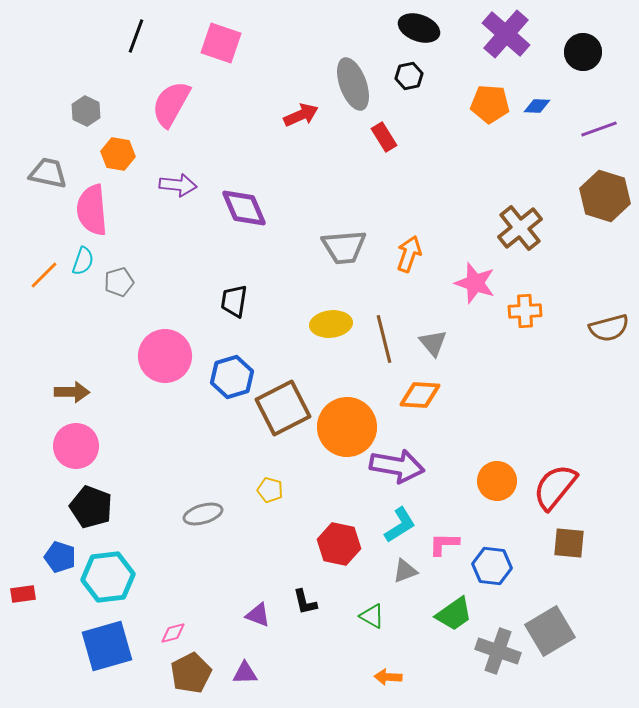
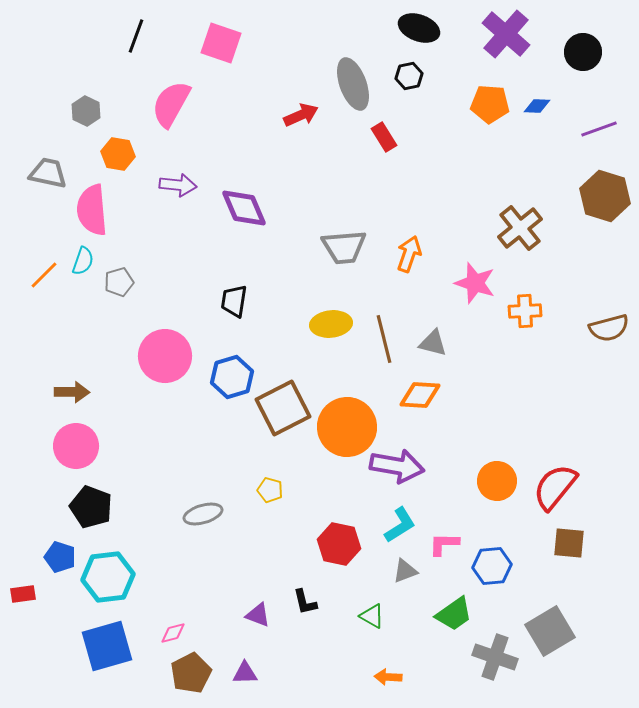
gray triangle at (433, 343): rotated 36 degrees counterclockwise
blue hexagon at (492, 566): rotated 12 degrees counterclockwise
gray cross at (498, 651): moved 3 px left, 6 px down
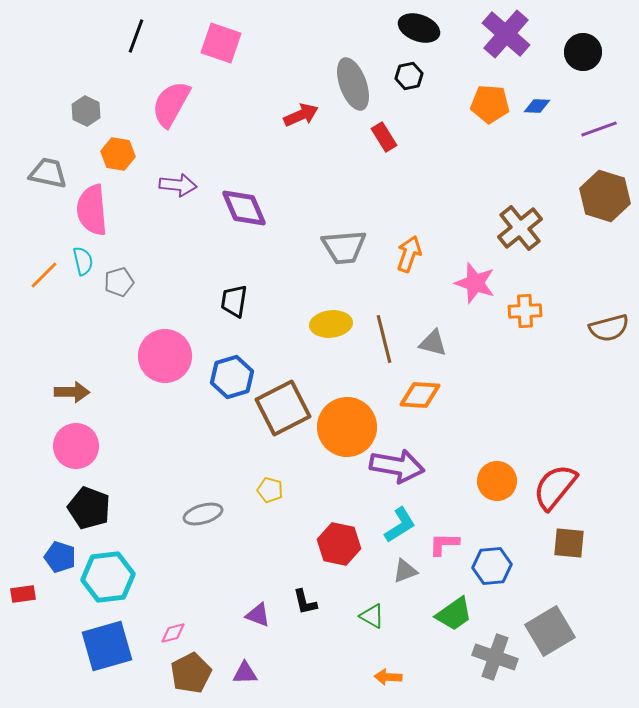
cyan semicircle at (83, 261): rotated 32 degrees counterclockwise
black pentagon at (91, 507): moved 2 px left, 1 px down
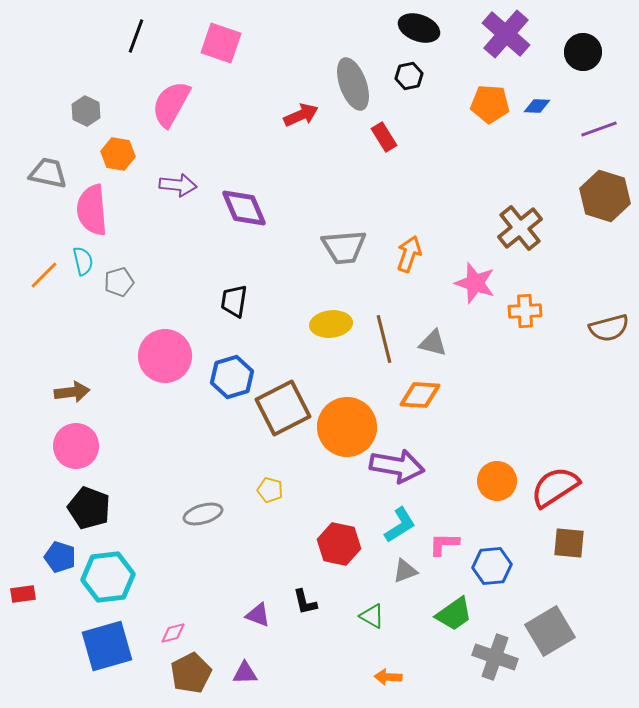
brown arrow at (72, 392): rotated 8 degrees counterclockwise
red semicircle at (555, 487): rotated 18 degrees clockwise
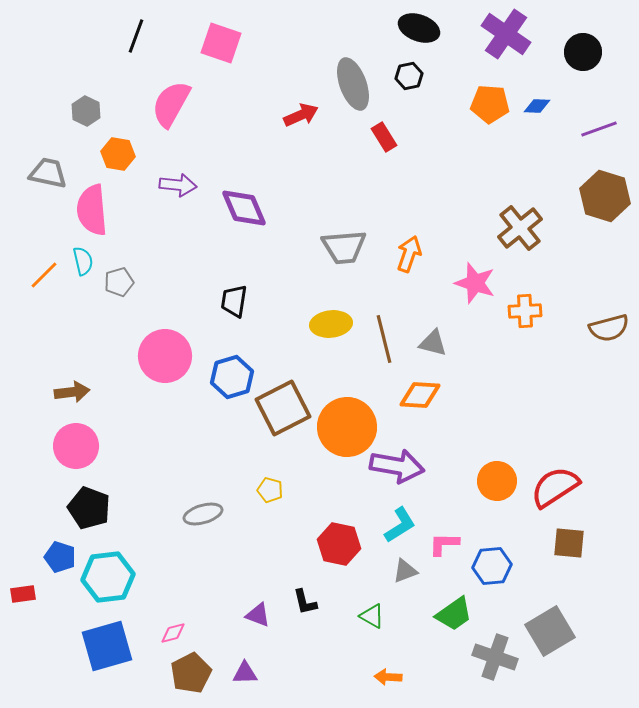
purple cross at (506, 34): rotated 6 degrees counterclockwise
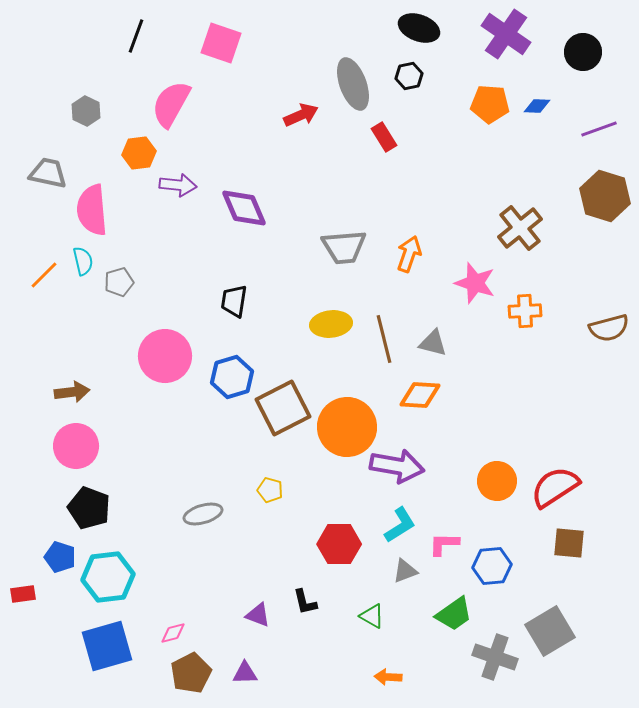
orange hexagon at (118, 154): moved 21 px right, 1 px up; rotated 16 degrees counterclockwise
red hexagon at (339, 544): rotated 12 degrees counterclockwise
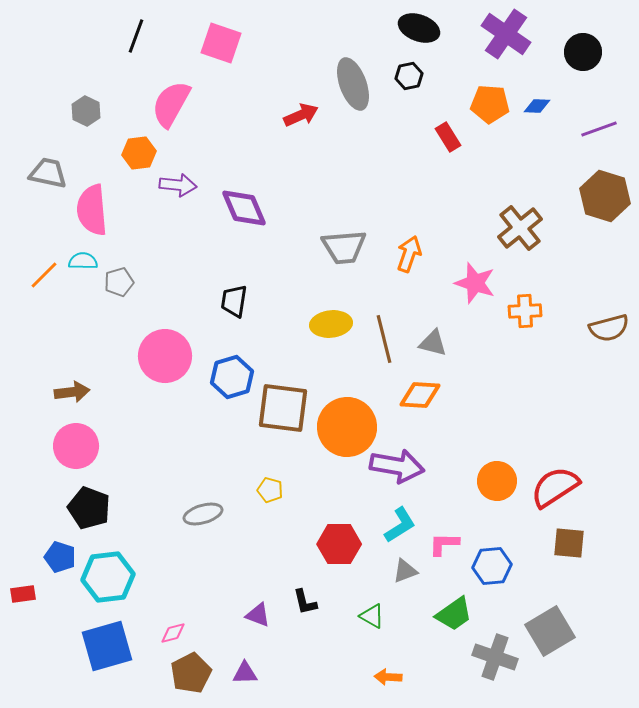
red rectangle at (384, 137): moved 64 px right
cyan semicircle at (83, 261): rotated 76 degrees counterclockwise
brown square at (283, 408): rotated 34 degrees clockwise
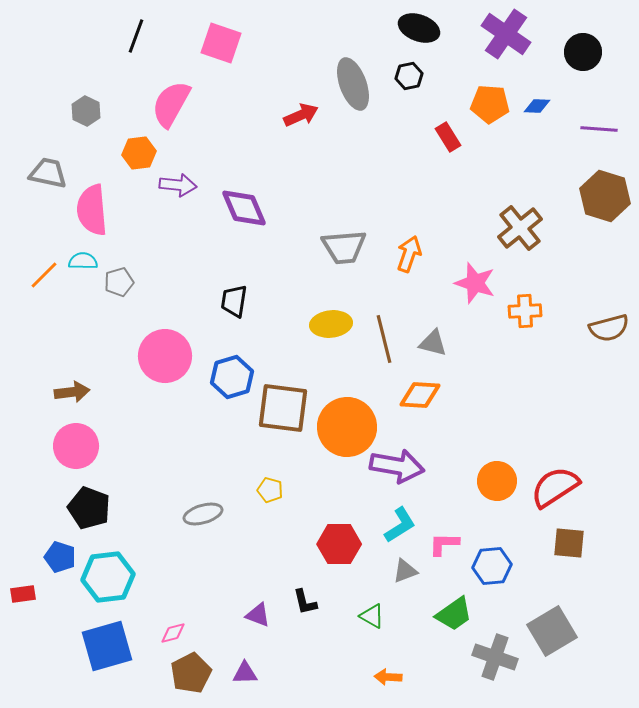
purple line at (599, 129): rotated 24 degrees clockwise
gray square at (550, 631): moved 2 px right
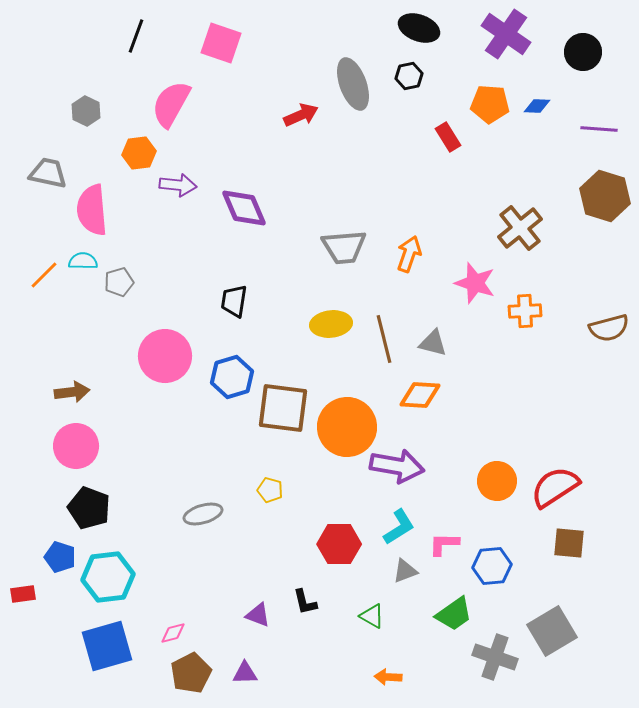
cyan L-shape at (400, 525): moved 1 px left, 2 px down
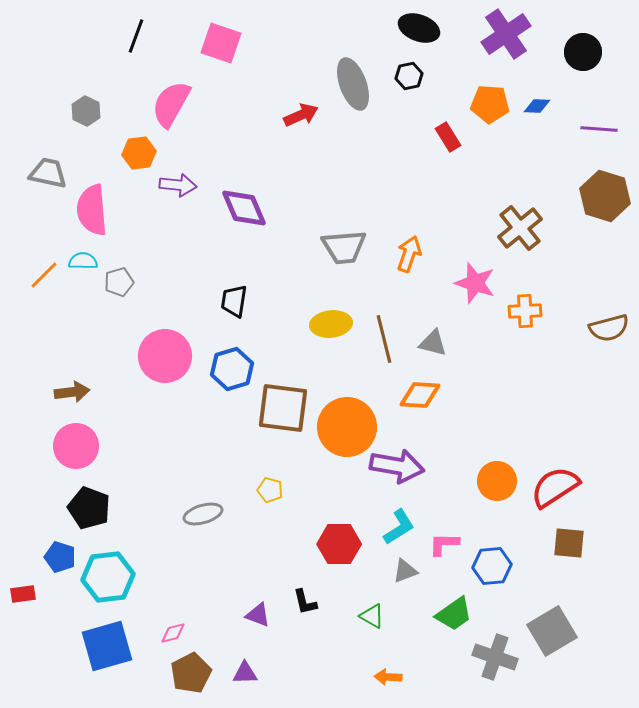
purple cross at (506, 34): rotated 21 degrees clockwise
blue hexagon at (232, 377): moved 8 px up
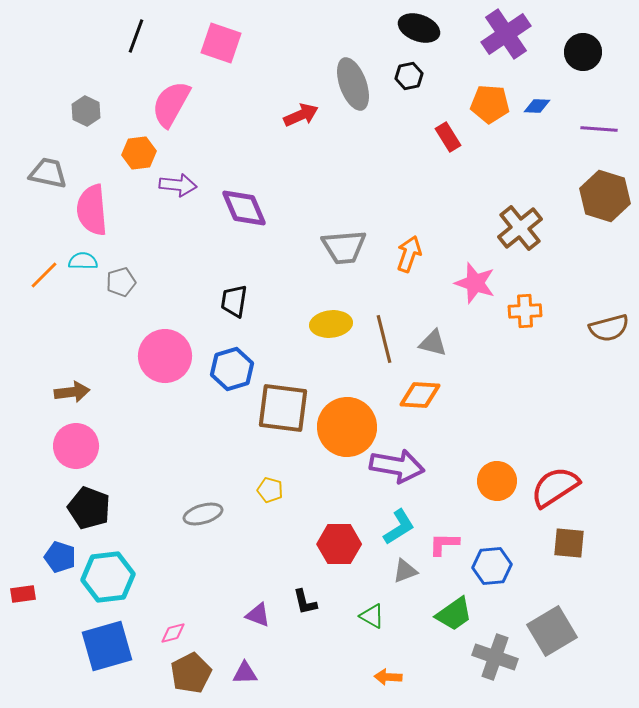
gray pentagon at (119, 282): moved 2 px right
